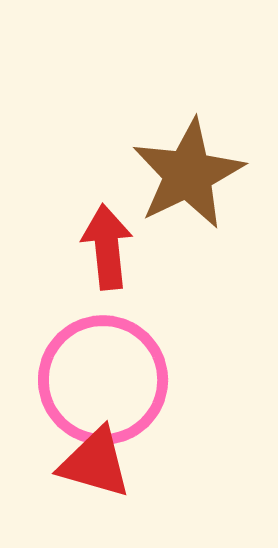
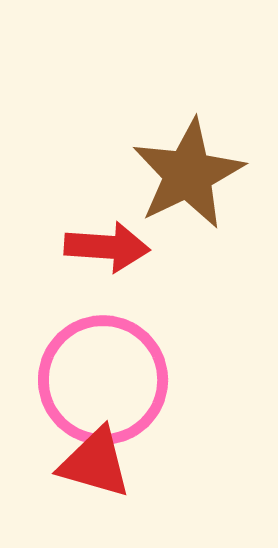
red arrow: rotated 100 degrees clockwise
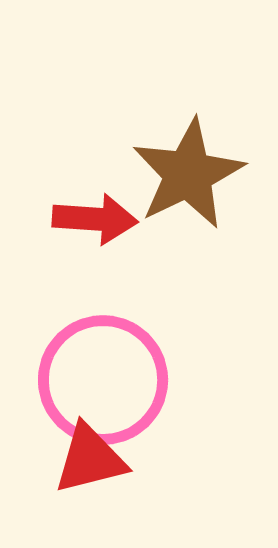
red arrow: moved 12 px left, 28 px up
red triangle: moved 5 px left, 4 px up; rotated 30 degrees counterclockwise
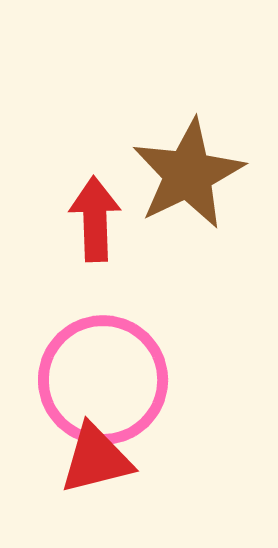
red arrow: rotated 96 degrees counterclockwise
red triangle: moved 6 px right
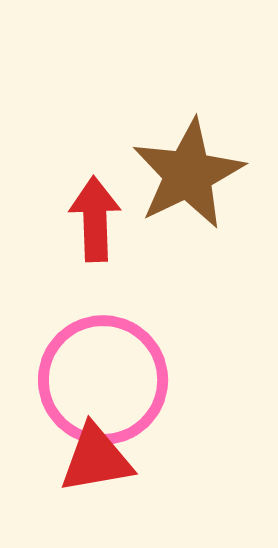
red triangle: rotated 4 degrees clockwise
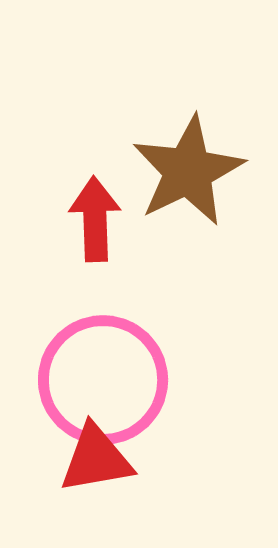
brown star: moved 3 px up
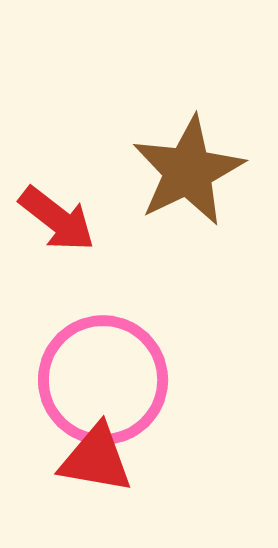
red arrow: moved 38 px left; rotated 130 degrees clockwise
red triangle: rotated 20 degrees clockwise
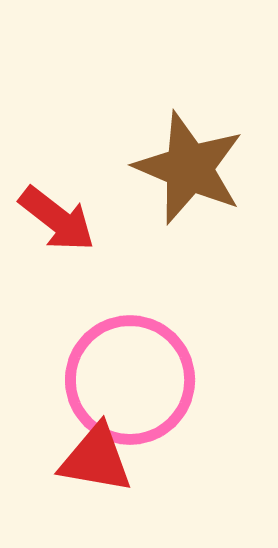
brown star: moved 1 px right, 3 px up; rotated 23 degrees counterclockwise
pink circle: moved 27 px right
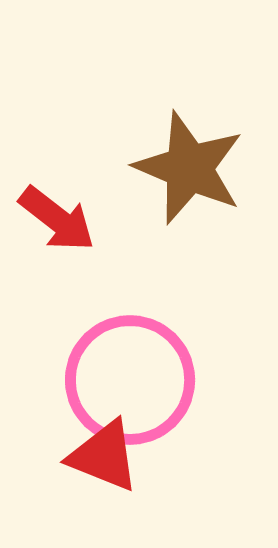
red triangle: moved 8 px right, 3 px up; rotated 12 degrees clockwise
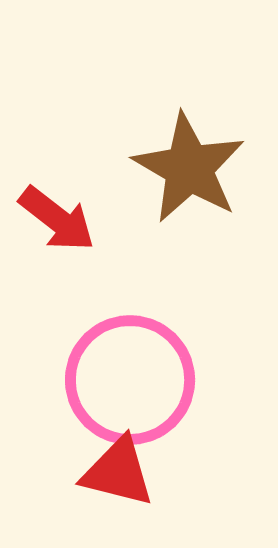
brown star: rotated 7 degrees clockwise
red triangle: moved 14 px right, 16 px down; rotated 8 degrees counterclockwise
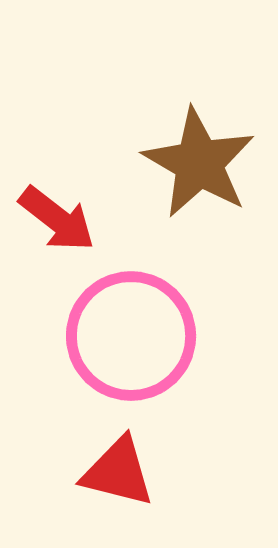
brown star: moved 10 px right, 5 px up
pink circle: moved 1 px right, 44 px up
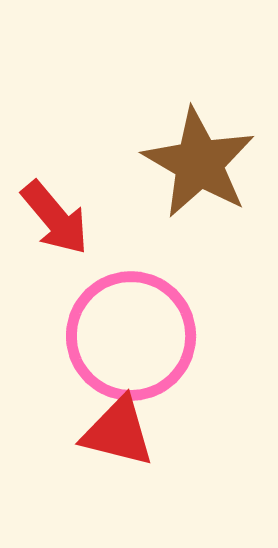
red arrow: moved 2 px left, 1 px up; rotated 12 degrees clockwise
red triangle: moved 40 px up
